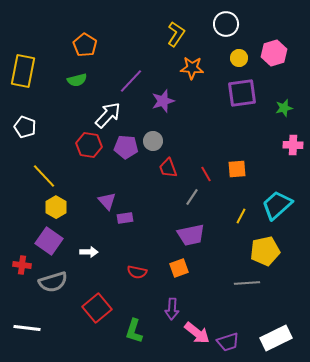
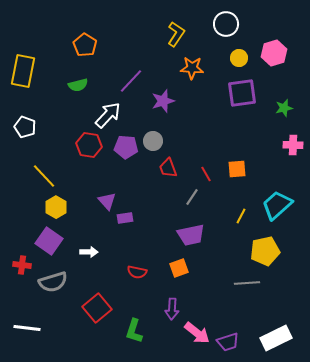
green semicircle at (77, 80): moved 1 px right, 5 px down
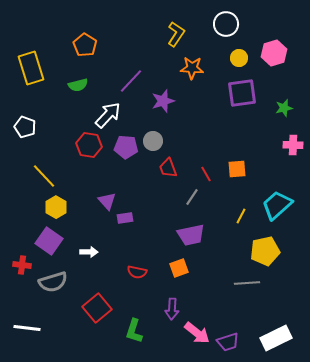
yellow rectangle at (23, 71): moved 8 px right, 3 px up; rotated 28 degrees counterclockwise
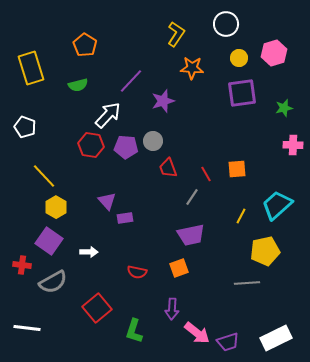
red hexagon at (89, 145): moved 2 px right
gray semicircle at (53, 282): rotated 12 degrees counterclockwise
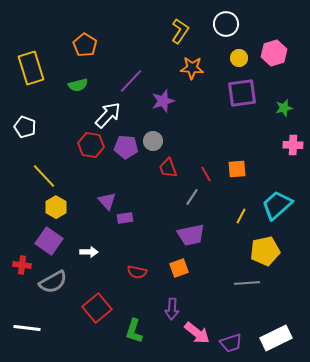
yellow L-shape at (176, 34): moved 4 px right, 3 px up
purple trapezoid at (228, 342): moved 3 px right, 1 px down
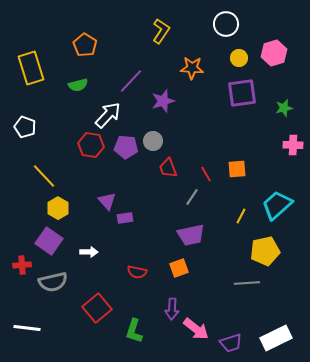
yellow L-shape at (180, 31): moved 19 px left
yellow hexagon at (56, 207): moved 2 px right, 1 px down
red cross at (22, 265): rotated 12 degrees counterclockwise
gray semicircle at (53, 282): rotated 16 degrees clockwise
pink arrow at (197, 333): moved 1 px left, 4 px up
